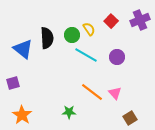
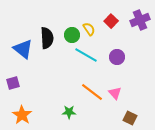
brown square: rotated 32 degrees counterclockwise
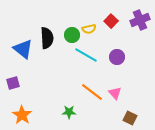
yellow semicircle: rotated 112 degrees clockwise
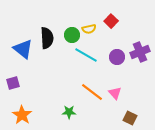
purple cross: moved 32 px down
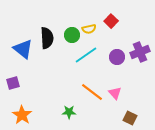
cyan line: rotated 65 degrees counterclockwise
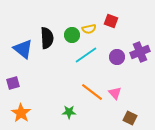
red square: rotated 24 degrees counterclockwise
orange star: moved 1 px left, 2 px up
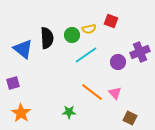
purple circle: moved 1 px right, 5 px down
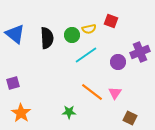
blue triangle: moved 8 px left, 15 px up
pink triangle: rotated 16 degrees clockwise
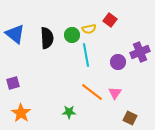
red square: moved 1 px left, 1 px up; rotated 16 degrees clockwise
cyan line: rotated 65 degrees counterclockwise
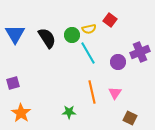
blue triangle: rotated 20 degrees clockwise
black semicircle: rotated 30 degrees counterclockwise
cyan line: moved 2 px right, 2 px up; rotated 20 degrees counterclockwise
orange line: rotated 40 degrees clockwise
